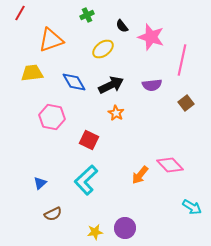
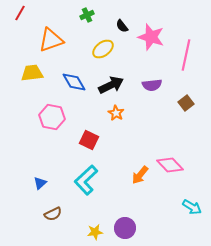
pink line: moved 4 px right, 5 px up
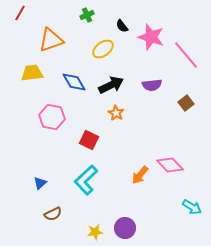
pink line: rotated 52 degrees counterclockwise
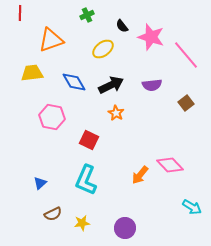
red line: rotated 28 degrees counterclockwise
cyan L-shape: rotated 24 degrees counterclockwise
yellow star: moved 13 px left, 9 px up
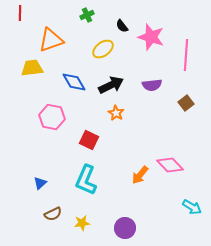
pink line: rotated 44 degrees clockwise
yellow trapezoid: moved 5 px up
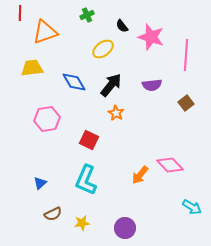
orange triangle: moved 6 px left, 8 px up
black arrow: rotated 25 degrees counterclockwise
pink hexagon: moved 5 px left, 2 px down; rotated 20 degrees counterclockwise
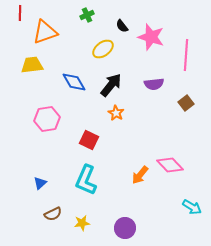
yellow trapezoid: moved 3 px up
purple semicircle: moved 2 px right, 1 px up
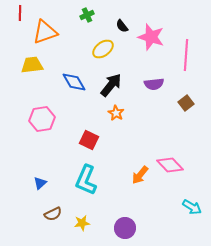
pink hexagon: moved 5 px left
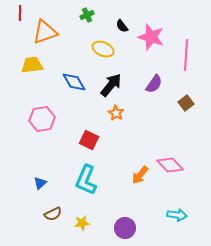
yellow ellipse: rotated 60 degrees clockwise
purple semicircle: rotated 48 degrees counterclockwise
cyan arrow: moved 15 px left, 8 px down; rotated 24 degrees counterclockwise
